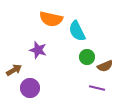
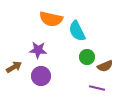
purple star: rotated 12 degrees counterclockwise
brown arrow: moved 3 px up
purple circle: moved 11 px right, 12 px up
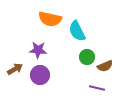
orange semicircle: moved 1 px left
brown arrow: moved 1 px right, 2 px down
purple circle: moved 1 px left, 1 px up
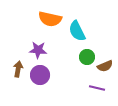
brown arrow: moved 3 px right; rotated 49 degrees counterclockwise
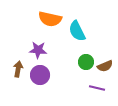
green circle: moved 1 px left, 5 px down
